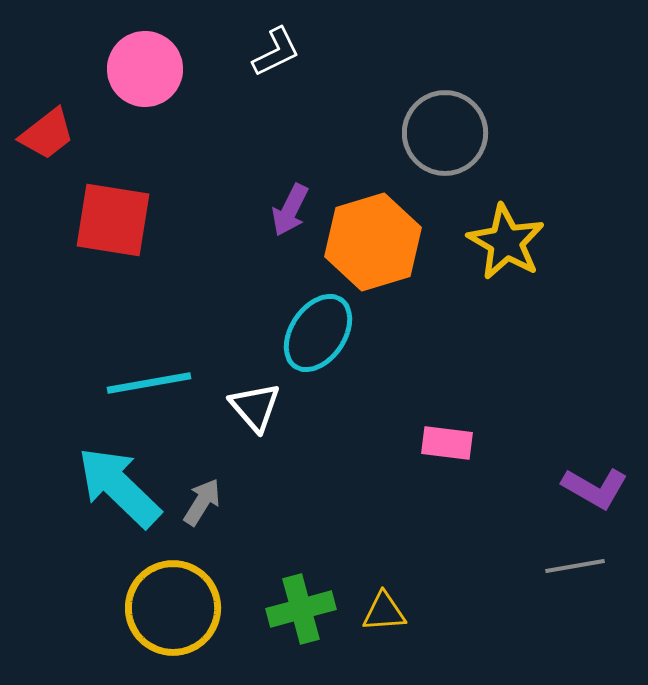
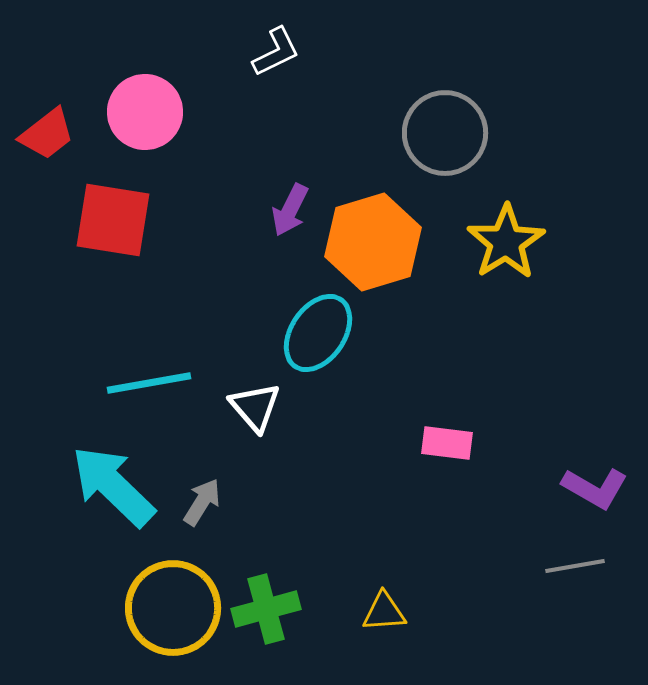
pink circle: moved 43 px down
yellow star: rotated 10 degrees clockwise
cyan arrow: moved 6 px left, 1 px up
green cross: moved 35 px left
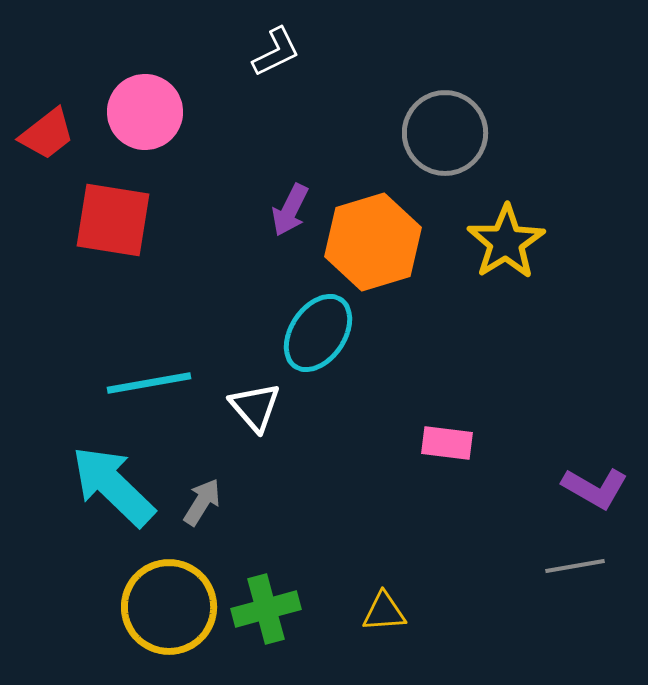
yellow circle: moved 4 px left, 1 px up
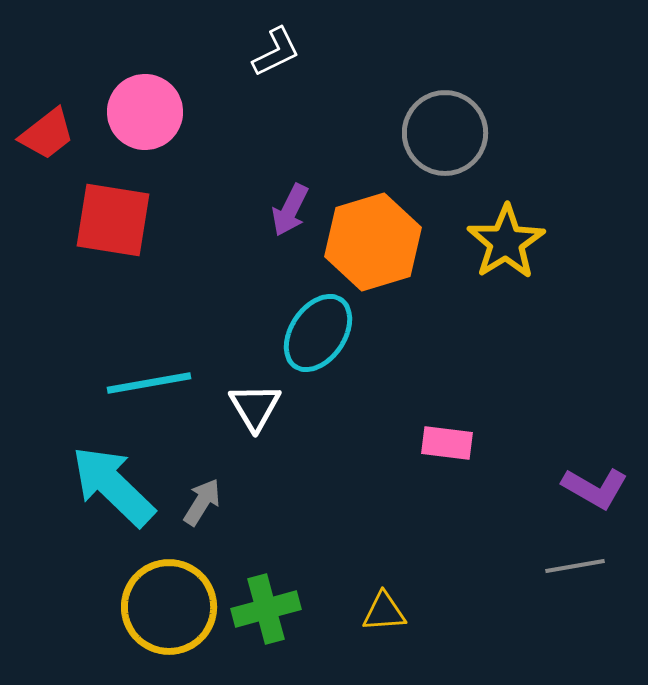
white triangle: rotated 10 degrees clockwise
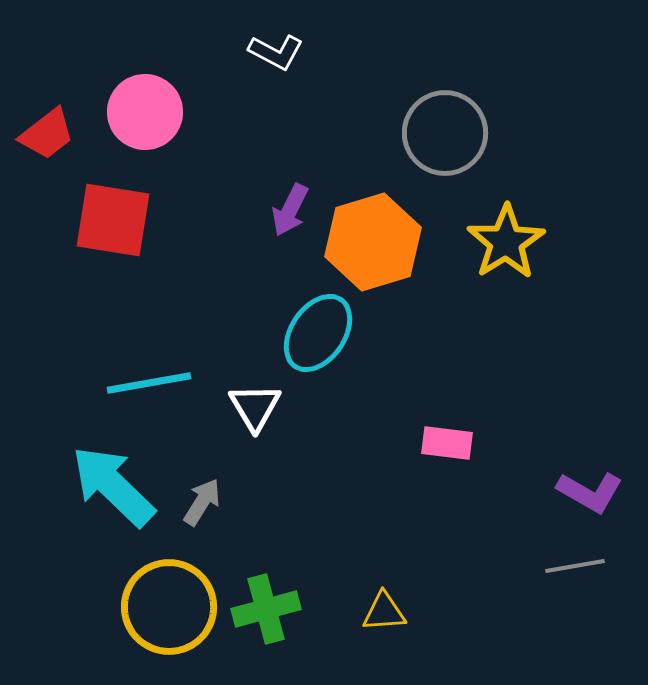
white L-shape: rotated 54 degrees clockwise
purple L-shape: moved 5 px left, 4 px down
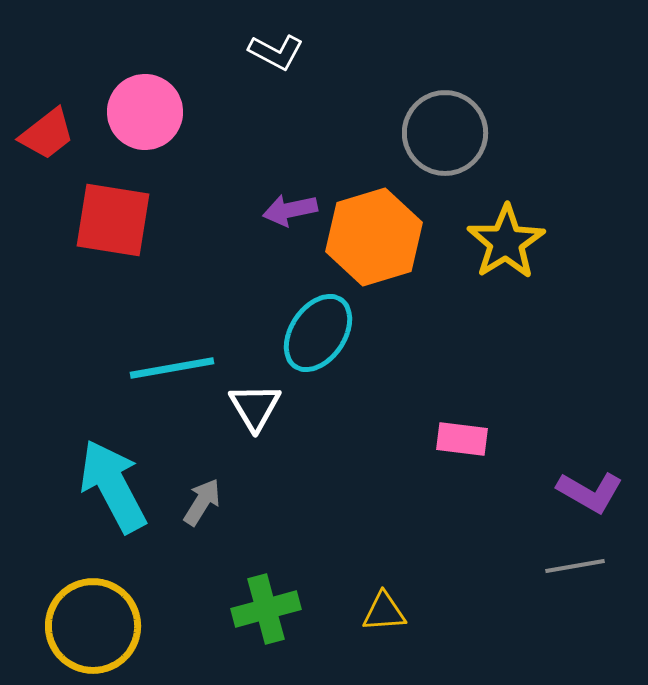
purple arrow: rotated 52 degrees clockwise
orange hexagon: moved 1 px right, 5 px up
cyan line: moved 23 px right, 15 px up
pink rectangle: moved 15 px right, 4 px up
cyan arrow: rotated 18 degrees clockwise
yellow circle: moved 76 px left, 19 px down
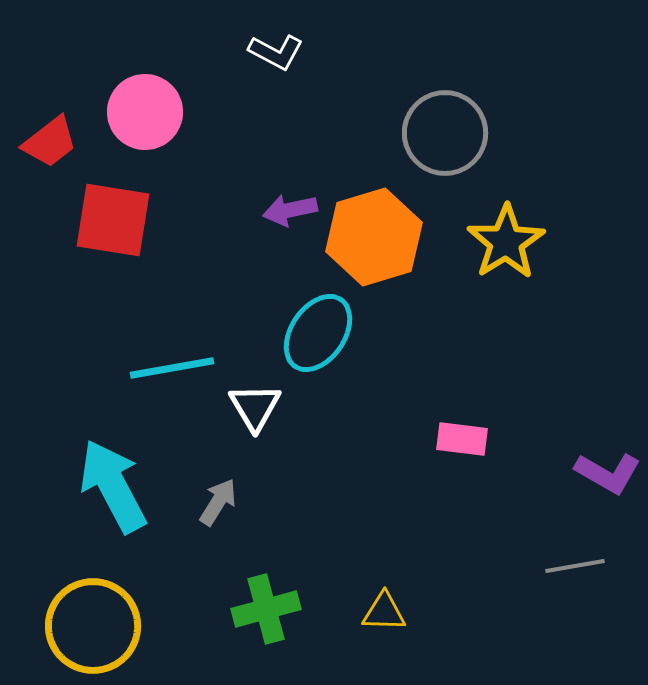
red trapezoid: moved 3 px right, 8 px down
purple L-shape: moved 18 px right, 19 px up
gray arrow: moved 16 px right
yellow triangle: rotated 6 degrees clockwise
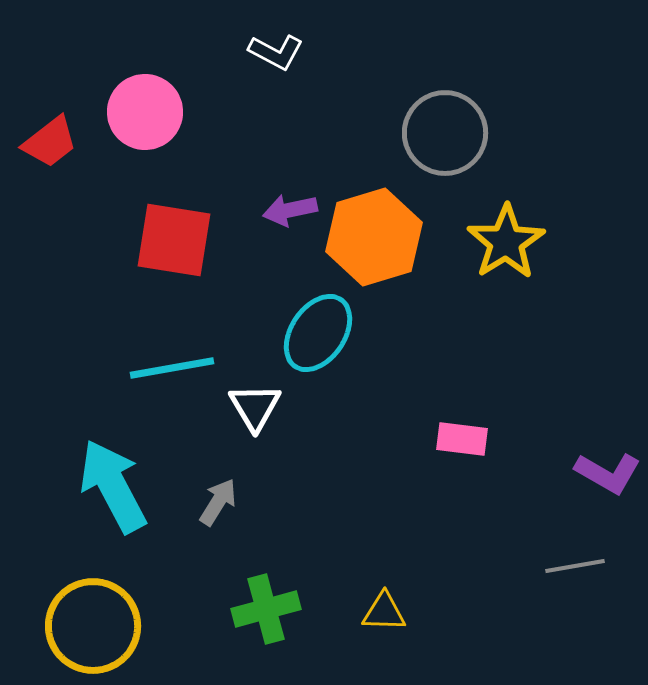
red square: moved 61 px right, 20 px down
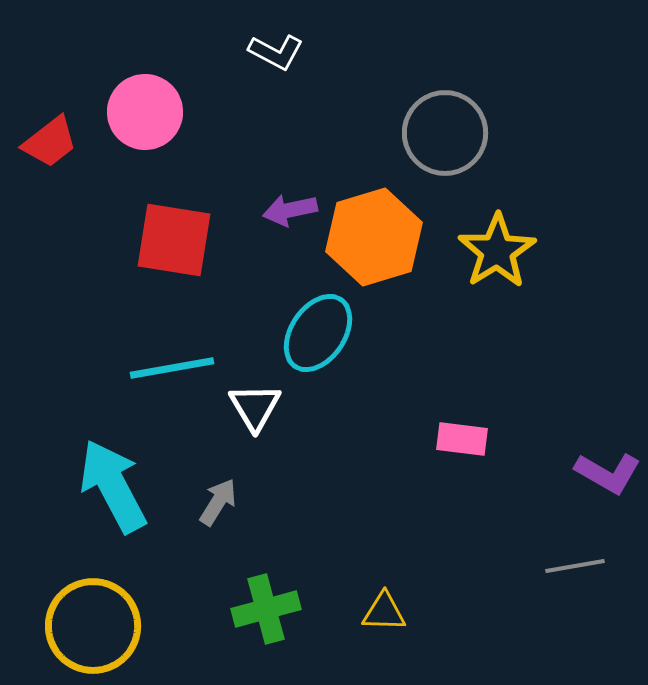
yellow star: moved 9 px left, 9 px down
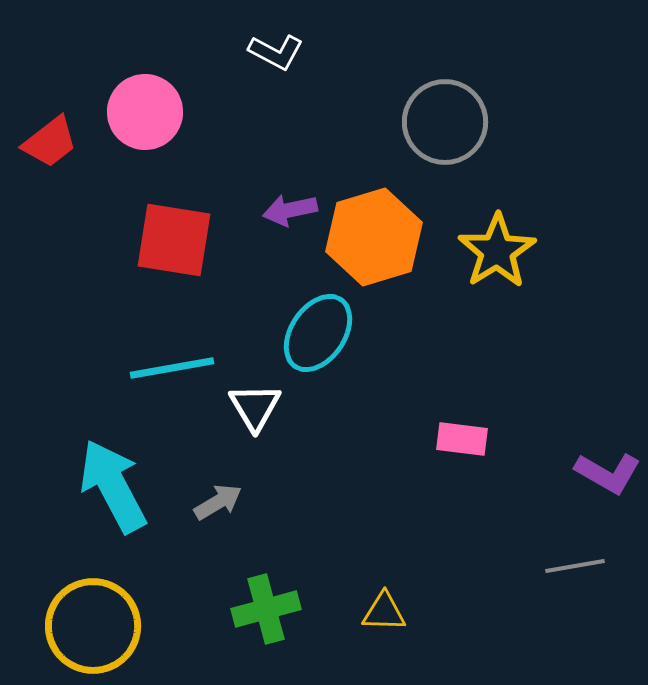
gray circle: moved 11 px up
gray arrow: rotated 27 degrees clockwise
